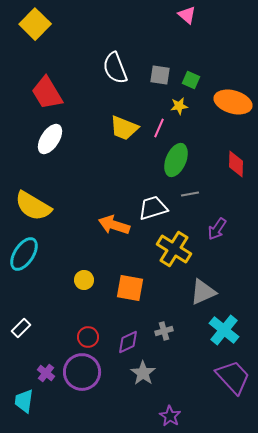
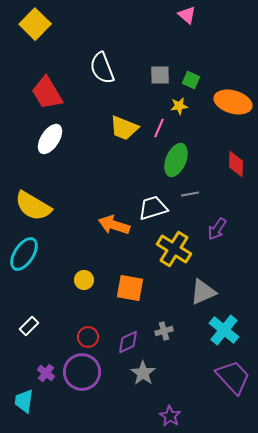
white semicircle: moved 13 px left
gray square: rotated 10 degrees counterclockwise
white rectangle: moved 8 px right, 2 px up
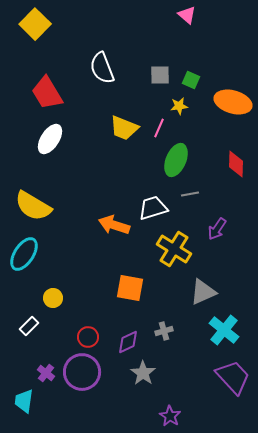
yellow circle: moved 31 px left, 18 px down
